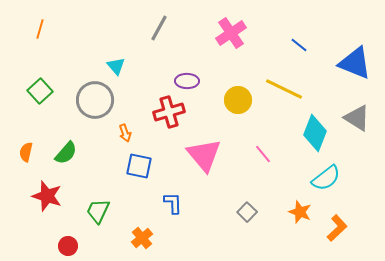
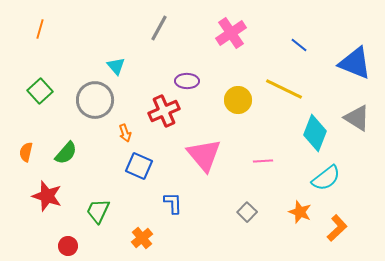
red cross: moved 5 px left, 1 px up; rotated 8 degrees counterclockwise
pink line: moved 7 px down; rotated 54 degrees counterclockwise
blue square: rotated 12 degrees clockwise
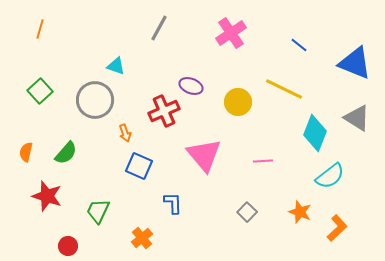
cyan triangle: rotated 30 degrees counterclockwise
purple ellipse: moved 4 px right, 5 px down; rotated 20 degrees clockwise
yellow circle: moved 2 px down
cyan semicircle: moved 4 px right, 2 px up
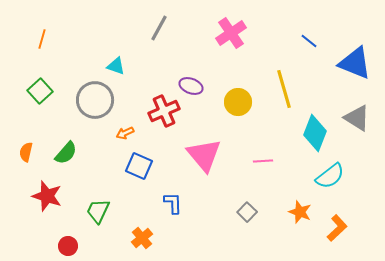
orange line: moved 2 px right, 10 px down
blue line: moved 10 px right, 4 px up
yellow line: rotated 48 degrees clockwise
orange arrow: rotated 84 degrees clockwise
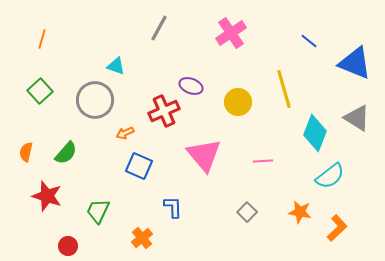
blue L-shape: moved 4 px down
orange star: rotated 10 degrees counterclockwise
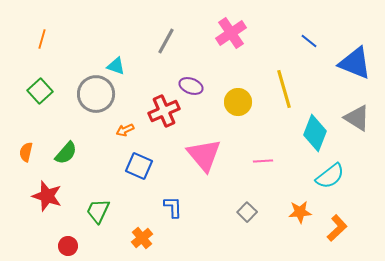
gray line: moved 7 px right, 13 px down
gray circle: moved 1 px right, 6 px up
orange arrow: moved 3 px up
orange star: rotated 15 degrees counterclockwise
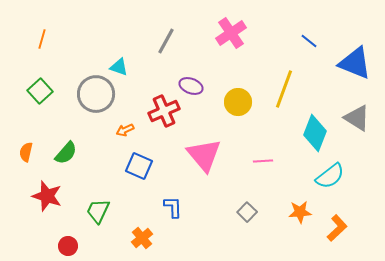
cyan triangle: moved 3 px right, 1 px down
yellow line: rotated 36 degrees clockwise
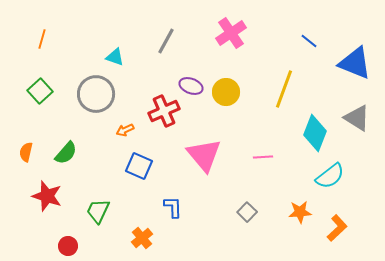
cyan triangle: moved 4 px left, 10 px up
yellow circle: moved 12 px left, 10 px up
pink line: moved 4 px up
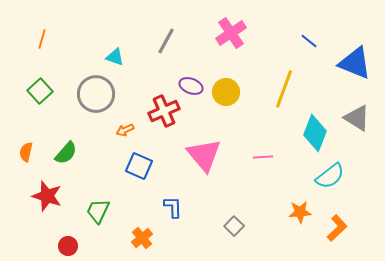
gray square: moved 13 px left, 14 px down
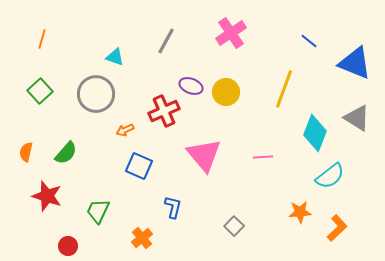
blue L-shape: rotated 15 degrees clockwise
